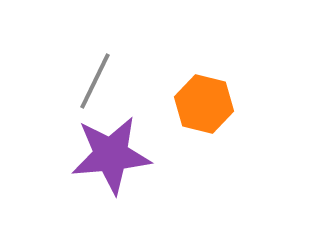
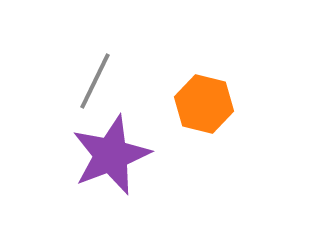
purple star: rotated 16 degrees counterclockwise
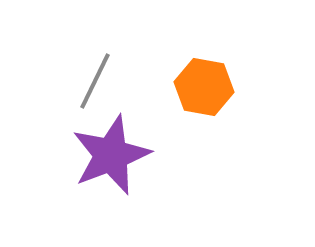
orange hexagon: moved 17 px up; rotated 4 degrees counterclockwise
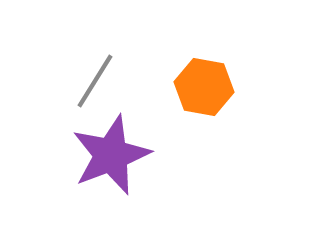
gray line: rotated 6 degrees clockwise
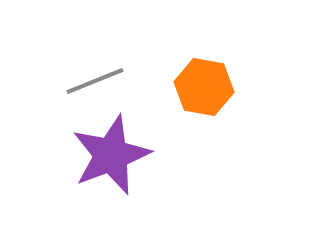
gray line: rotated 36 degrees clockwise
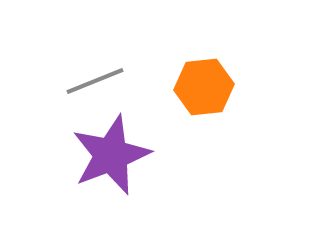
orange hexagon: rotated 16 degrees counterclockwise
